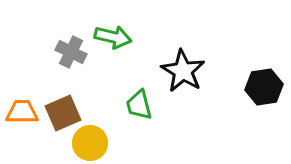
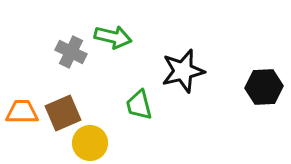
black star: rotated 27 degrees clockwise
black hexagon: rotated 6 degrees clockwise
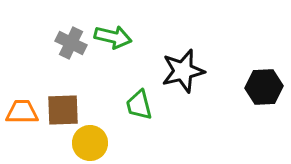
gray cross: moved 9 px up
brown square: moved 3 px up; rotated 21 degrees clockwise
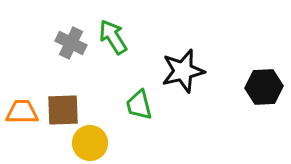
green arrow: rotated 135 degrees counterclockwise
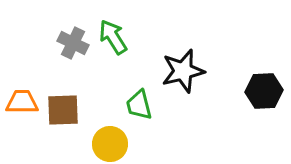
gray cross: moved 2 px right
black hexagon: moved 4 px down
orange trapezoid: moved 10 px up
yellow circle: moved 20 px right, 1 px down
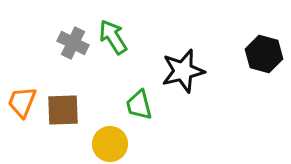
black hexagon: moved 37 px up; rotated 18 degrees clockwise
orange trapezoid: rotated 68 degrees counterclockwise
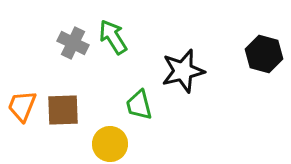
orange trapezoid: moved 4 px down
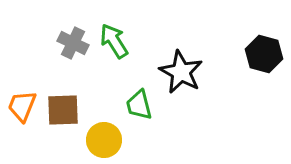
green arrow: moved 1 px right, 4 px down
black star: moved 2 px left, 1 px down; rotated 30 degrees counterclockwise
yellow circle: moved 6 px left, 4 px up
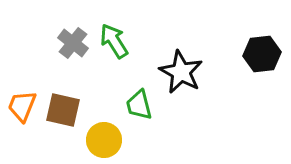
gray cross: rotated 12 degrees clockwise
black hexagon: moved 2 px left; rotated 21 degrees counterclockwise
brown square: rotated 15 degrees clockwise
